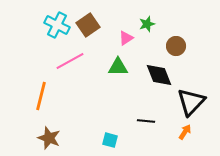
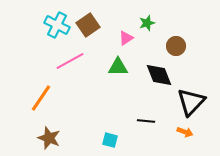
green star: moved 1 px up
orange line: moved 2 px down; rotated 20 degrees clockwise
orange arrow: rotated 77 degrees clockwise
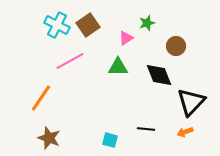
black line: moved 8 px down
orange arrow: rotated 140 degrees clockwise
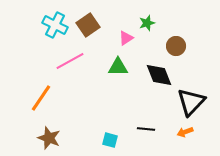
cyan cross: moved 2 px left
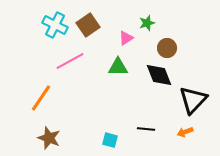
brown circle: moved 9 px left, 2 px down
black triangle: moved 2 px right, 2 px up
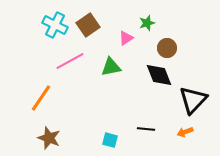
green triangle: moved 7 px left; rotated 10 degrees counterclockwise
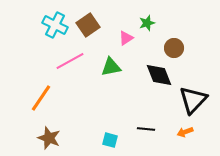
brown circle: moved 7 px right
